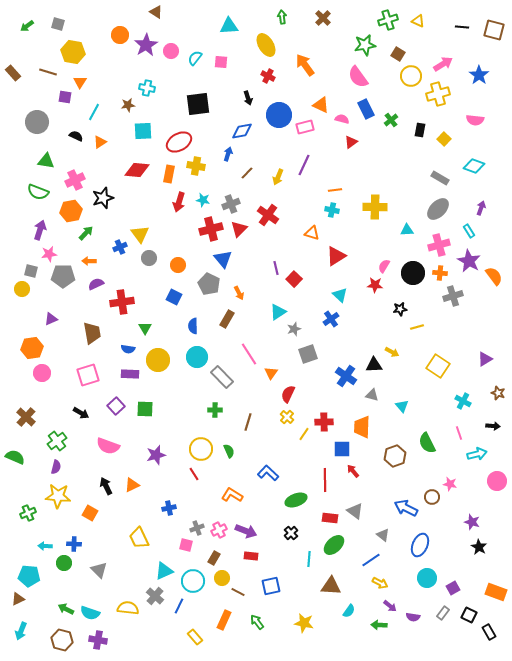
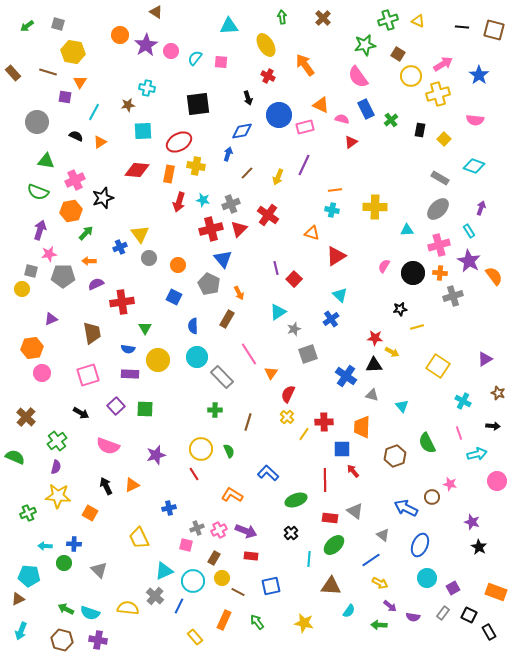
red star at (375, 285): moved 53 px down
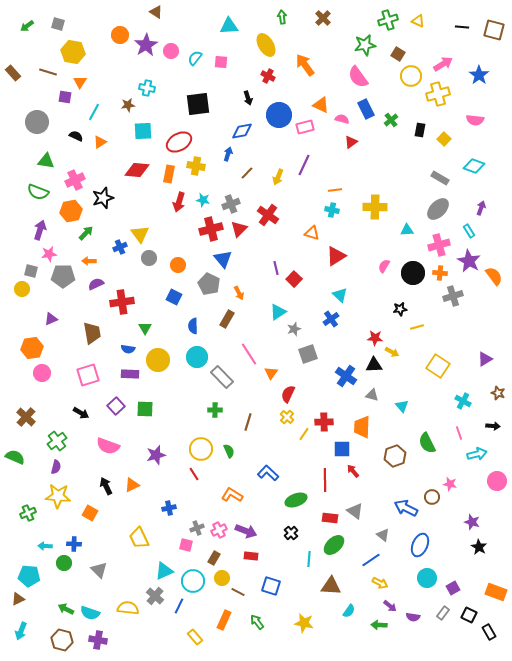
blue square at (271, 586): rotated 30 degrees clockwise
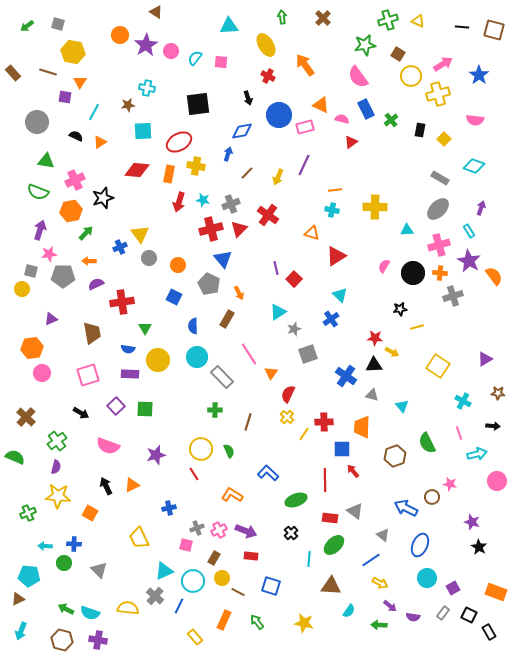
brown star at (498, 393): rotated 16 degrees counterclockwise
